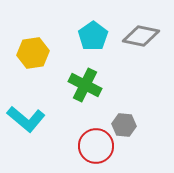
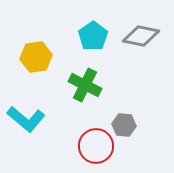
yellow hexagon: moved 3 px right, 4 px down
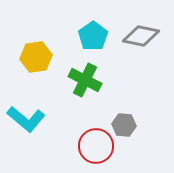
green cross: moved 5 px up
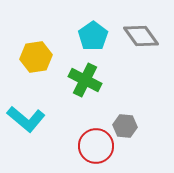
gray diamond: rotated 42 degrees clockwise
gray hexagon: moved 1 px right, 1 px down
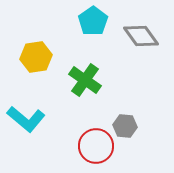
cyan pentagon: moved 15 px up
green cross: rotated 8 degrees clockwise
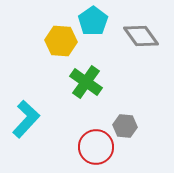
yellow hexagon: moved 25 px right, 16 px up; rotated 12 degrees clockwise
green cross: moved 1 px right, 2 px down
cyan L-shape: rotated 87 degrees counterclockwise
red circle: moved 1 px down
